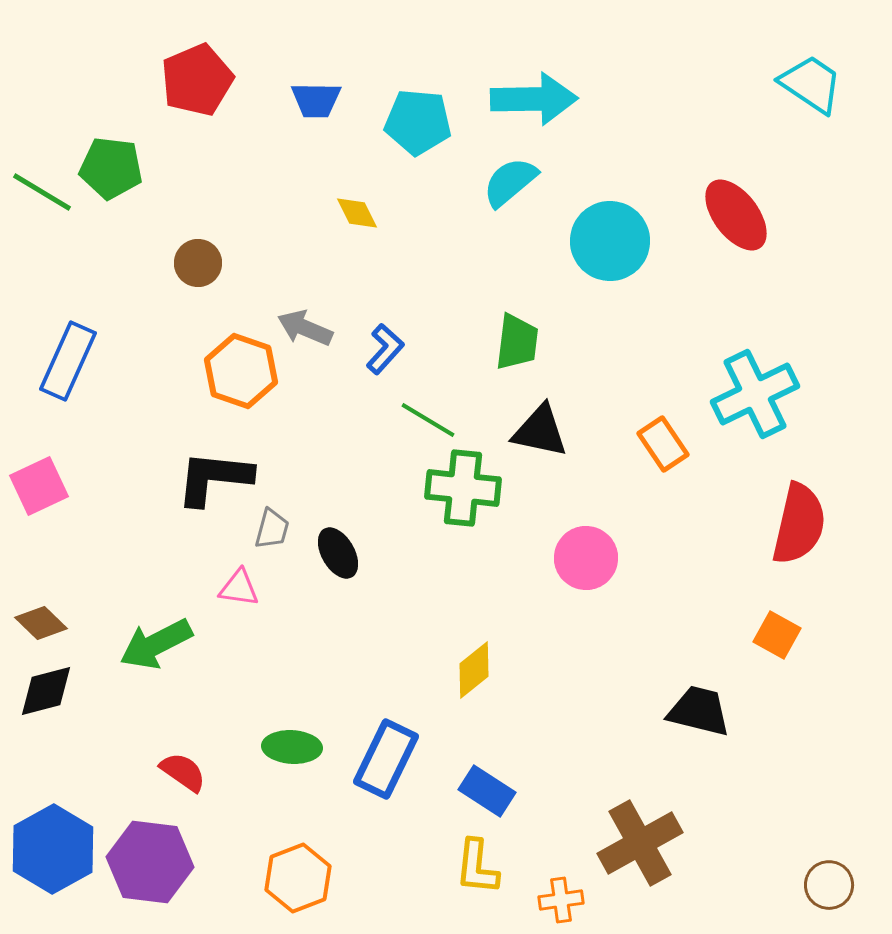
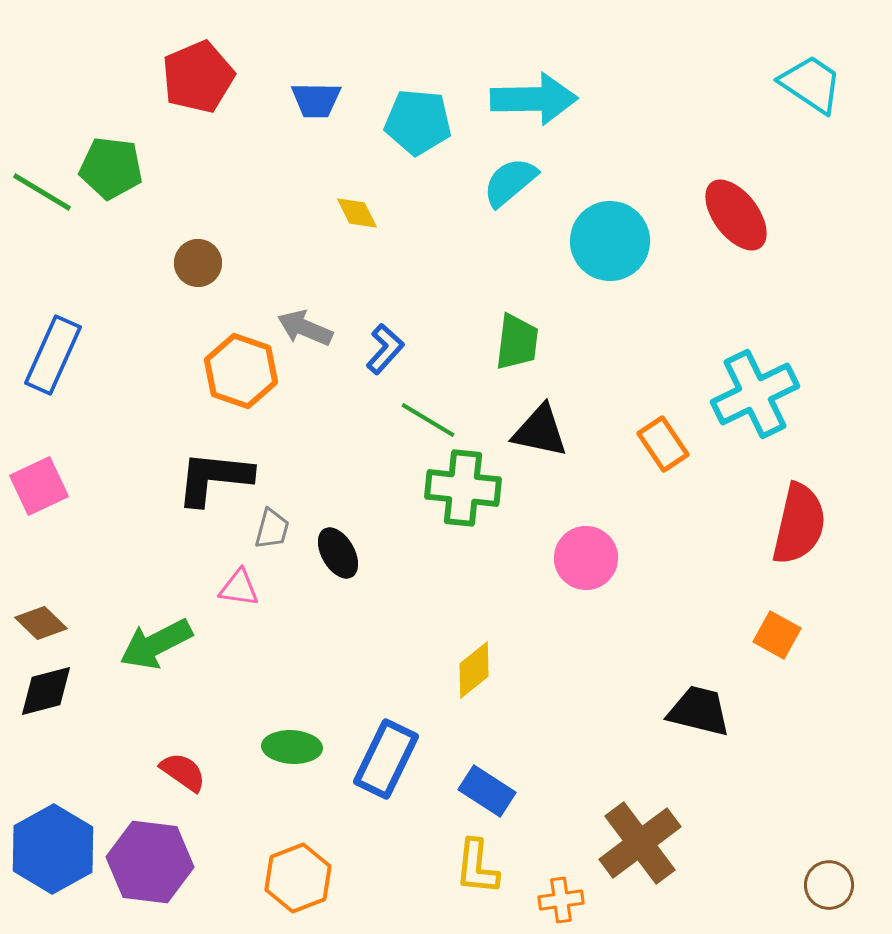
red pentagon at (197, 80): moved 1 px right, 3 px up
blue rectangle at (68, 361): moved 15 px left, 6 px up
brown cross at (640, 843): rotated 8 degrees counterclockwise
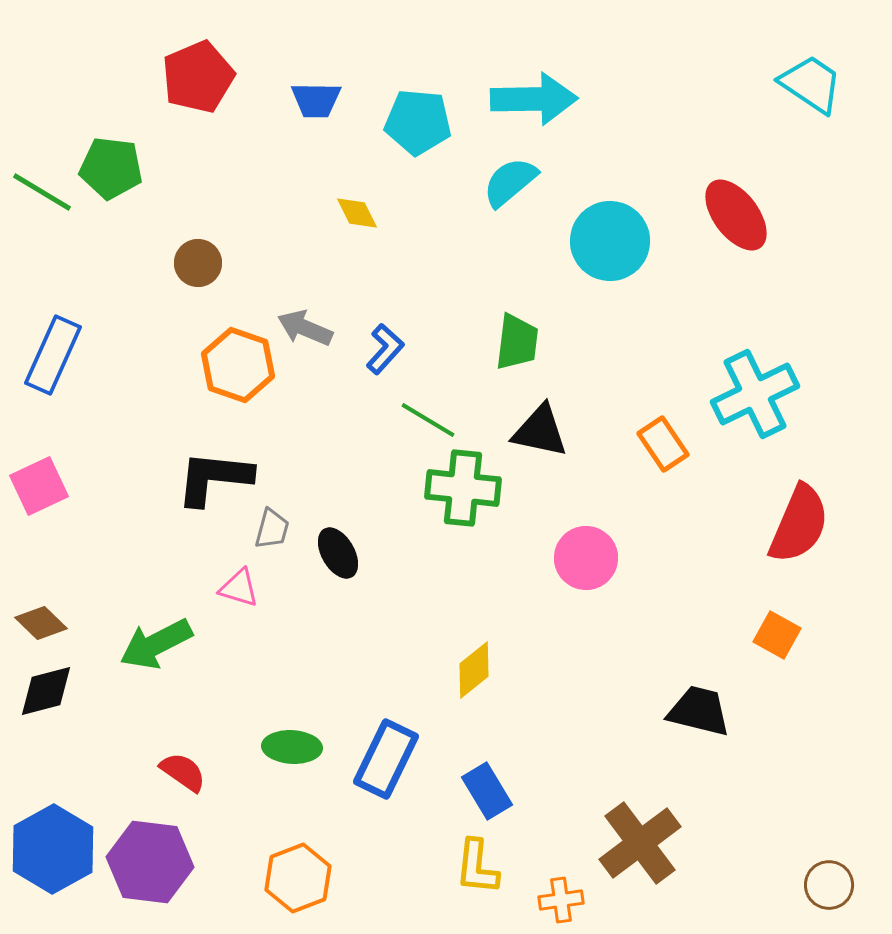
orange hexagon at (241, 371): moved 3 px left, 6 px up
red semicircle at (799, 524): rotated 10 degrees clockwise
pink triangle at (239, 588): rotated 9 degrees clockwise
blue rectangle at (487, 791): rotated 26 degrees clockwise
